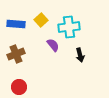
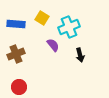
yellow square: moved 1 px right, 2 px up; rotated 16 degrees counterclockwise
cyan cross: rotated 15 degrees counterclockwise
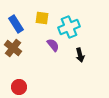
yellow square: rotated 24 degrees counterclockwise
blue rectangle: rotated 54 degrees clockwise
brown cross: moved 3 px left, 6 px up; rotated 30 degrees counterclockwise
